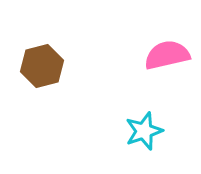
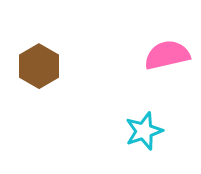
brown hexagon: moved 3 px left; rotated 15 degrees counterclockwise
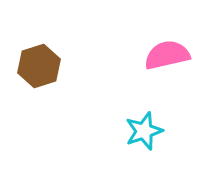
brown hexagon: rotated 12 degrees clockwise
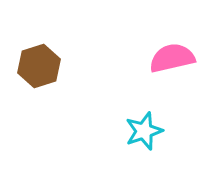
pink semicircle: moved 5 px right, 3 px down
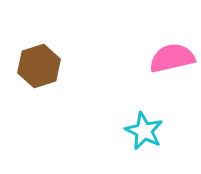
cyan star: rotated 27 degrees counterclockwise
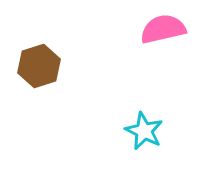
pink semicircle: moved 9 px left, 29 px up
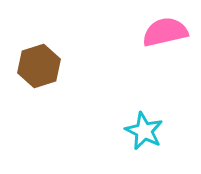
pink semicircle: moved 2 px right, 3 px down
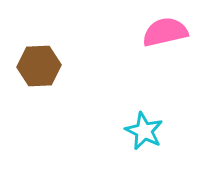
brown hexagon: rotated 15 degrees clockwise
